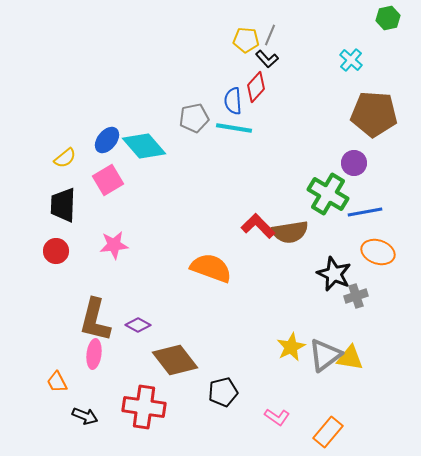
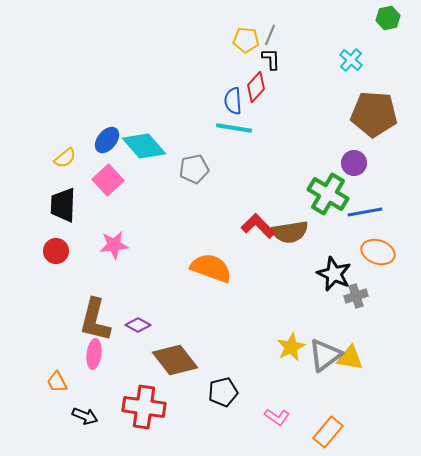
black L-shape: moved 4 px right; rotated 140 degrees counterclockwise
gray pentagon: moved 51 px down
pink square: rotated 12 degrees counterclockwise
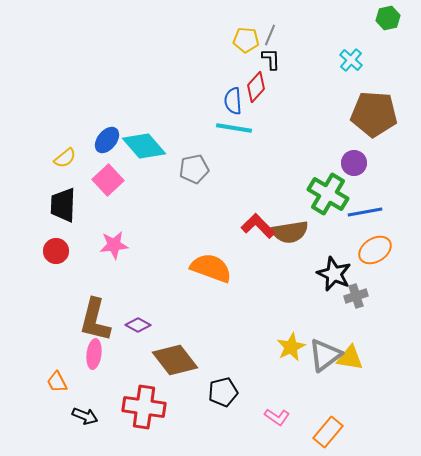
orange ellipse: moved 3 px left, 2 px up; rotated 52 degrees counterclockwise
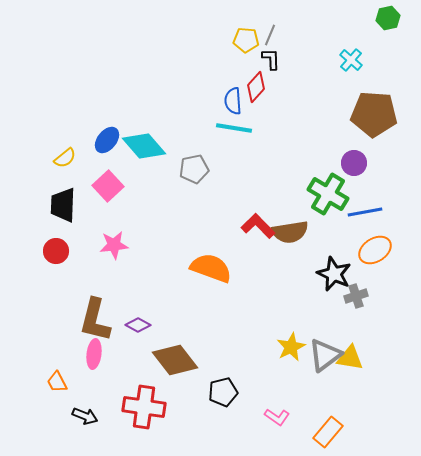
pink square: moved 6 px down
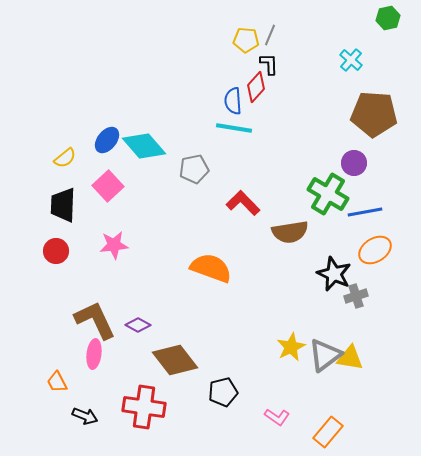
black L-shape: moved 2 px left, 5 px down
red L-shape: moved 15 px left, 23 px up
brown L-shape: rotated 141 degrees clockwise
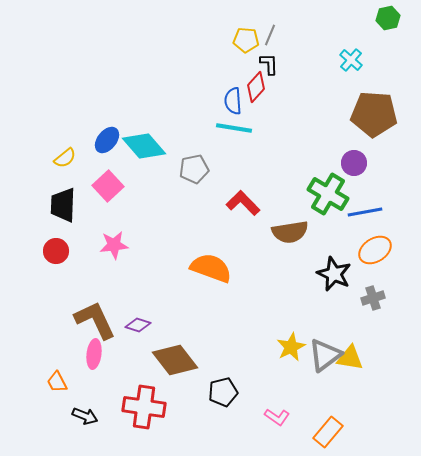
gray cross: moved 17 px right, 2 px down
purple diamond: rotated 10 degrees counterclockwise
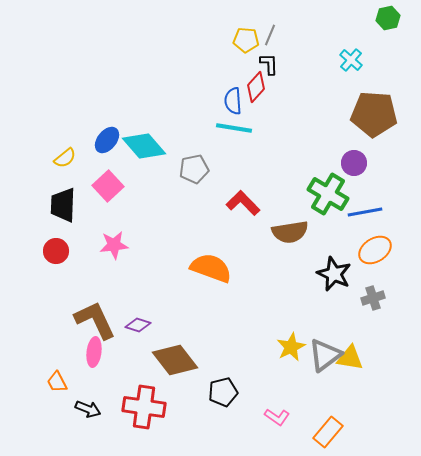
pink ellipse: moved 2 px up
black arrow: moved 3 px right, 7 px up
